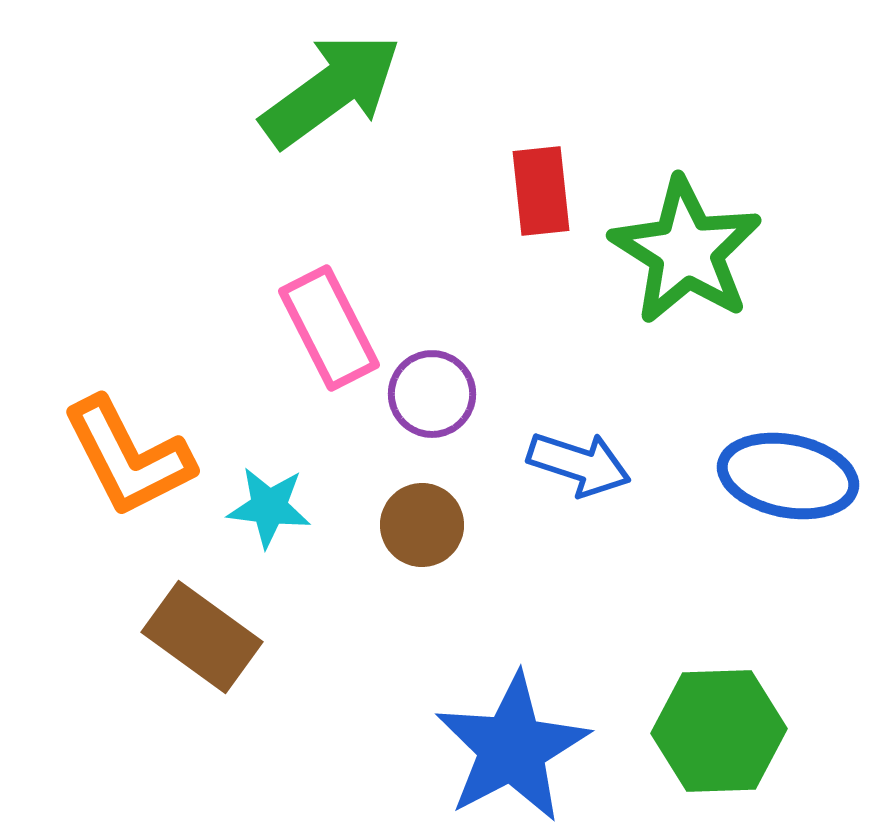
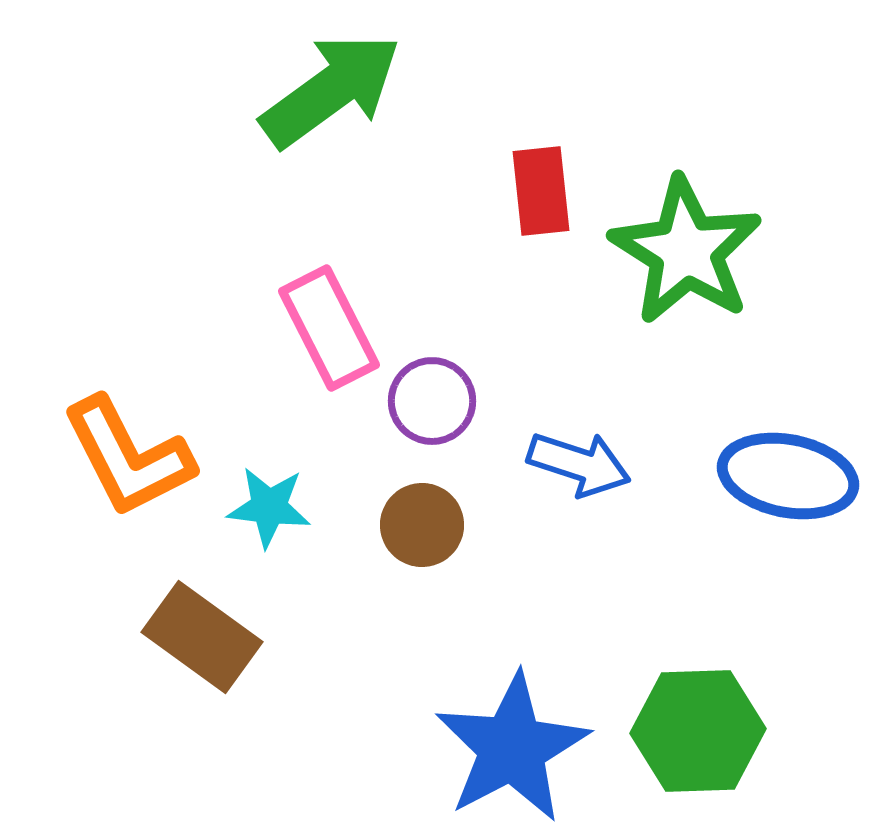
purple circle: moved 7 px down
green hexagon: moved 21 px left
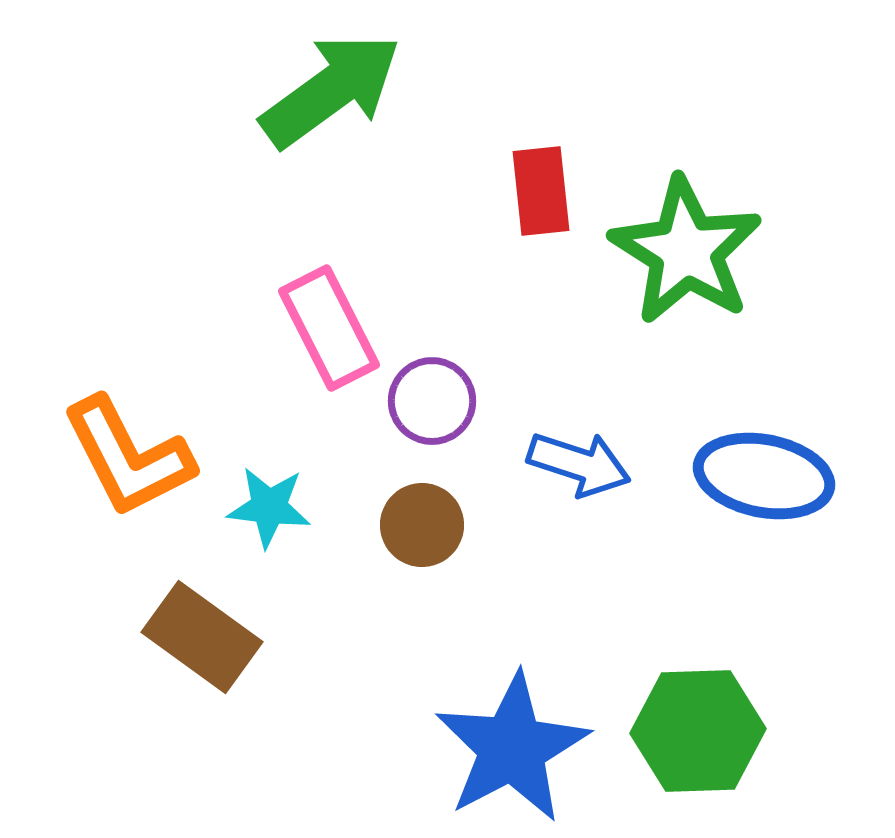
blue ellipse: moved 24 px left
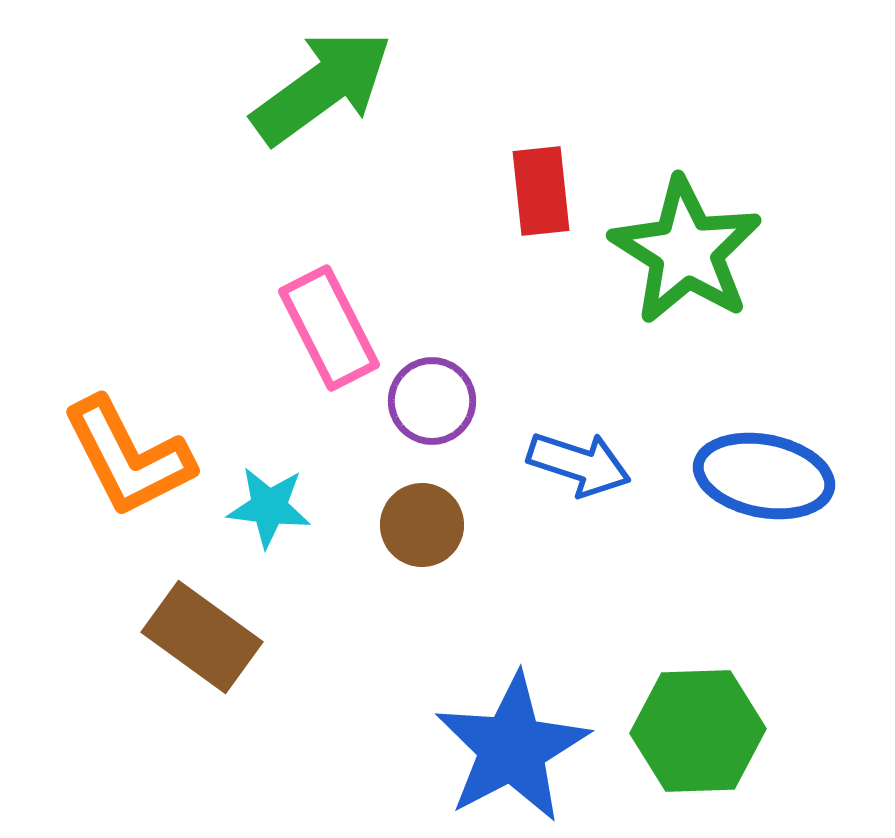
green arrow: moved 9 px left, 3 px up
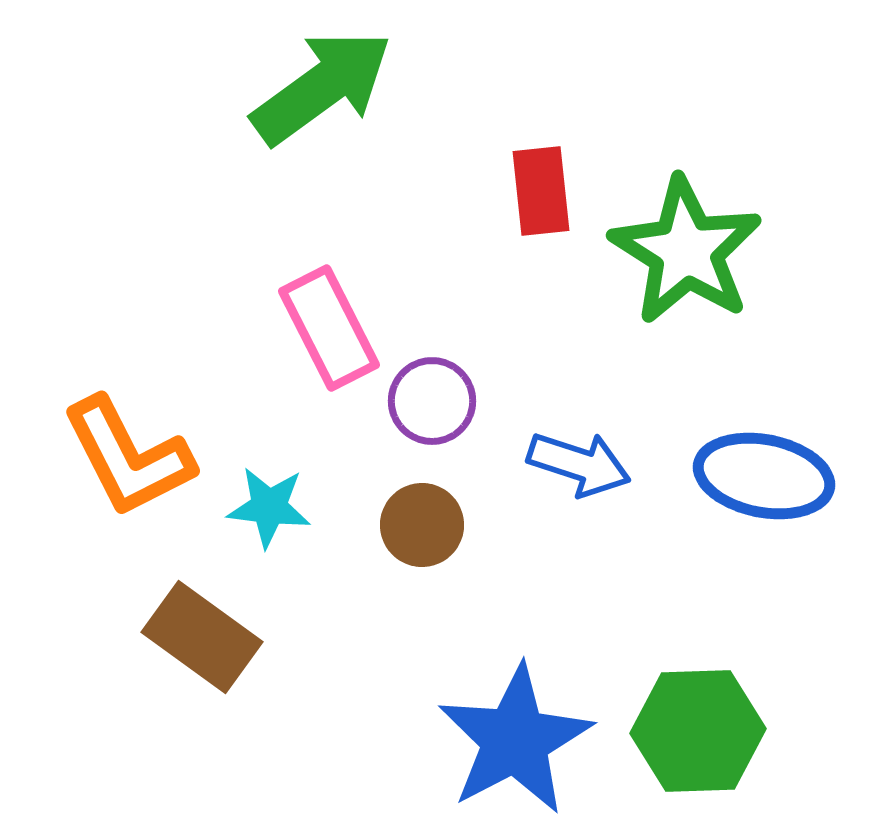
blue star: moved 3 px right, 8 px up
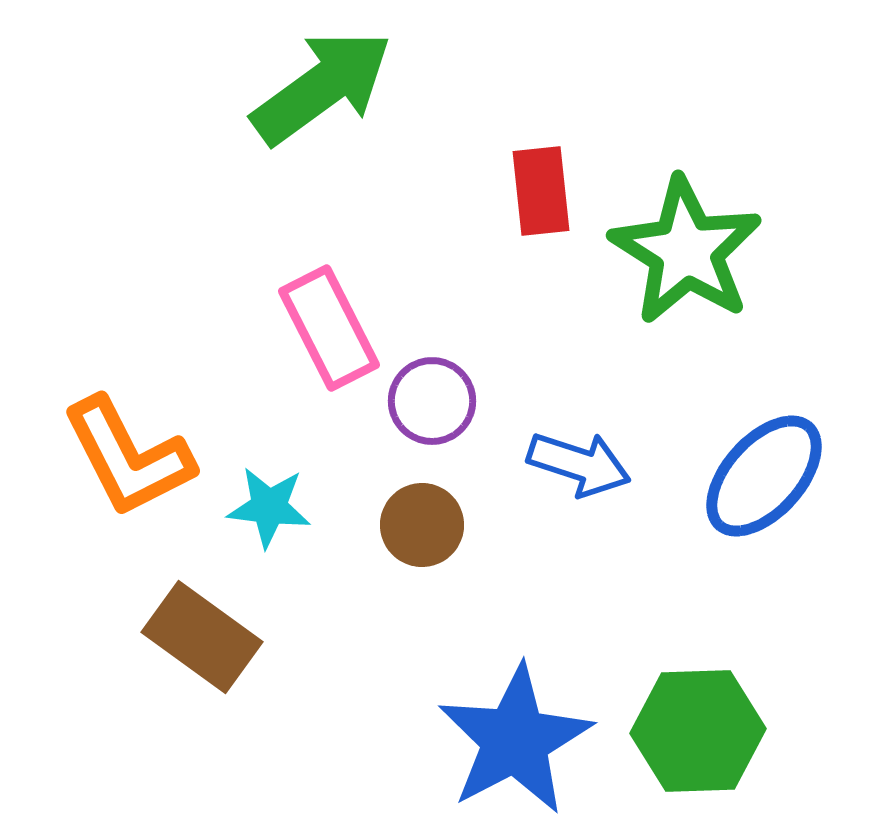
blue ellipse: rotated 59 degrees counterclockwise
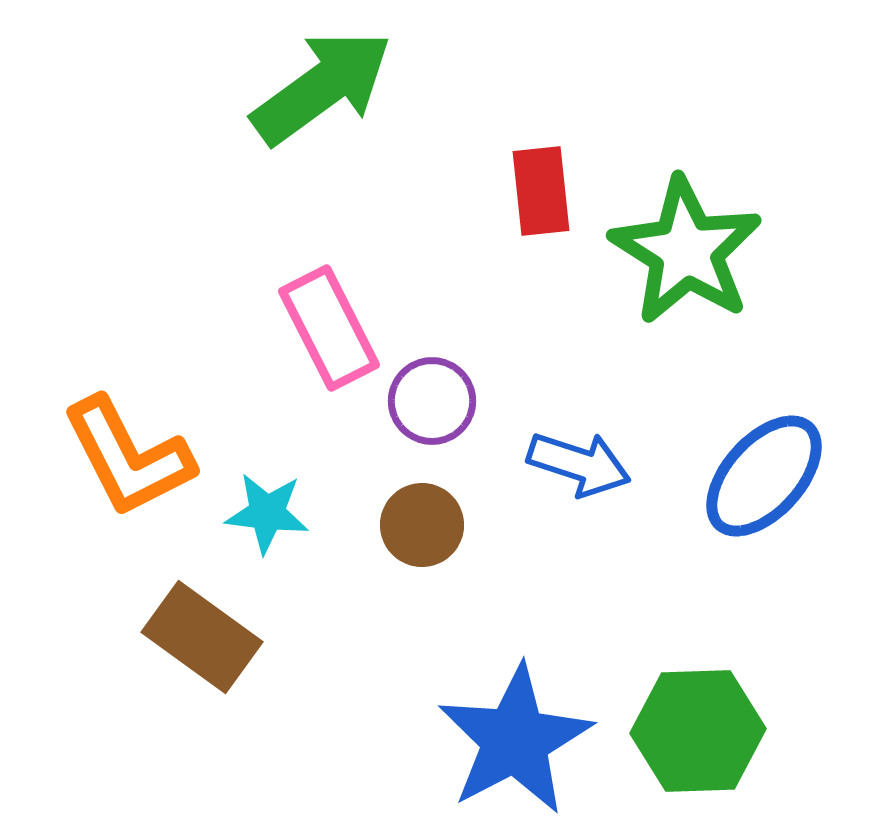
cyan star: moved 2 px left, 6 px down
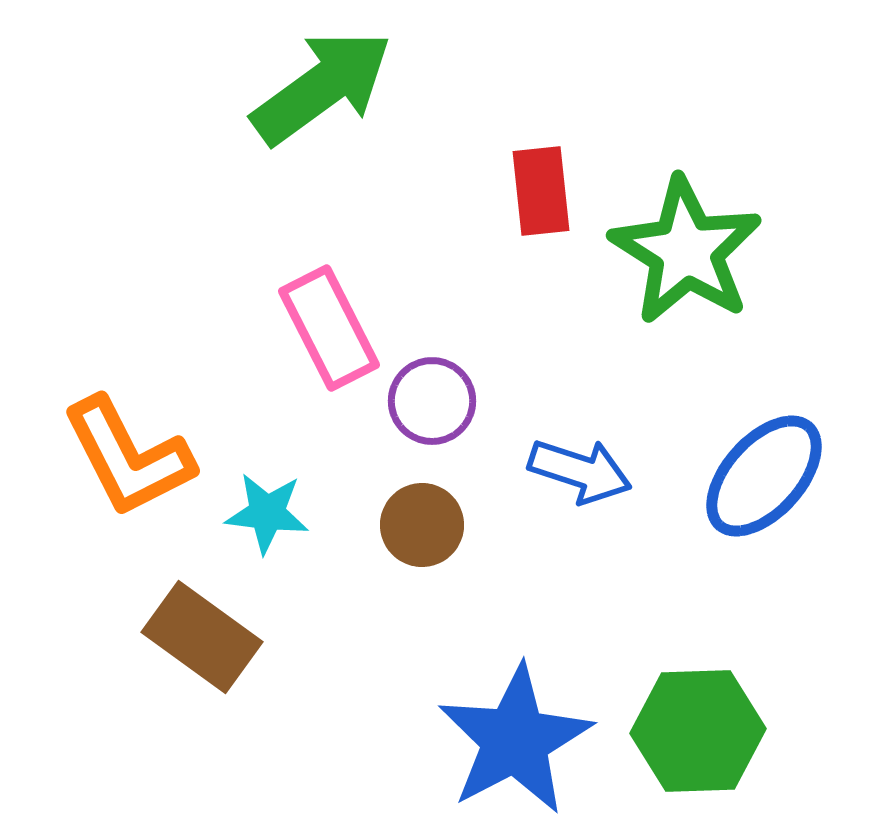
blue arrow: moved 1 px right, 7 px down
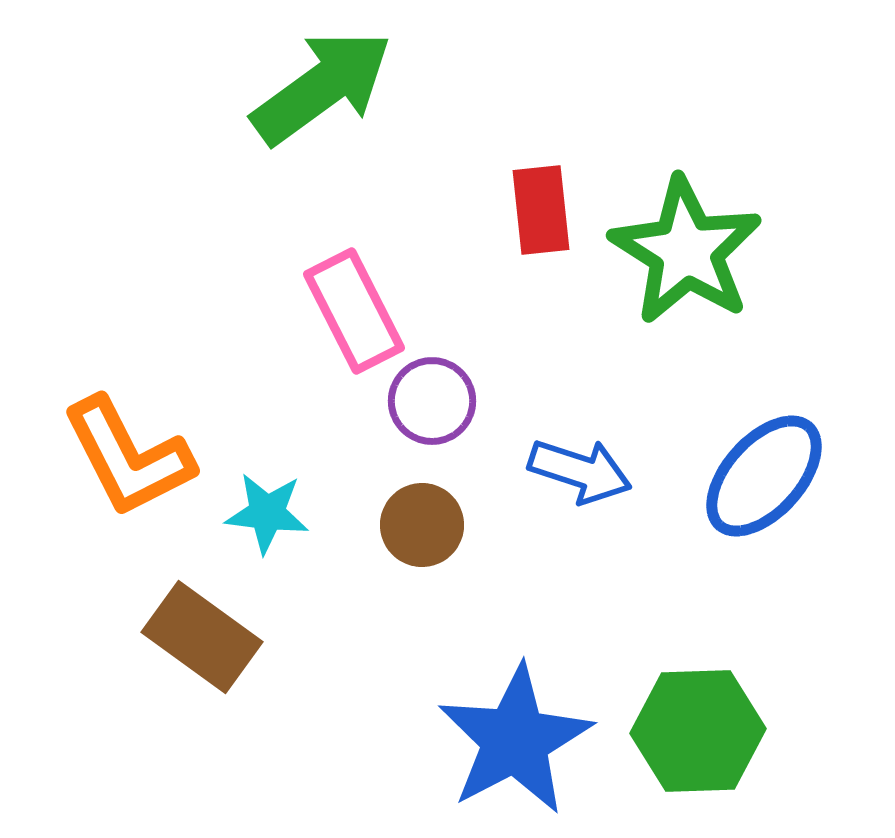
red rectangle: moved 19 px down
pink rectangle: moved 25 px right, 17 px up
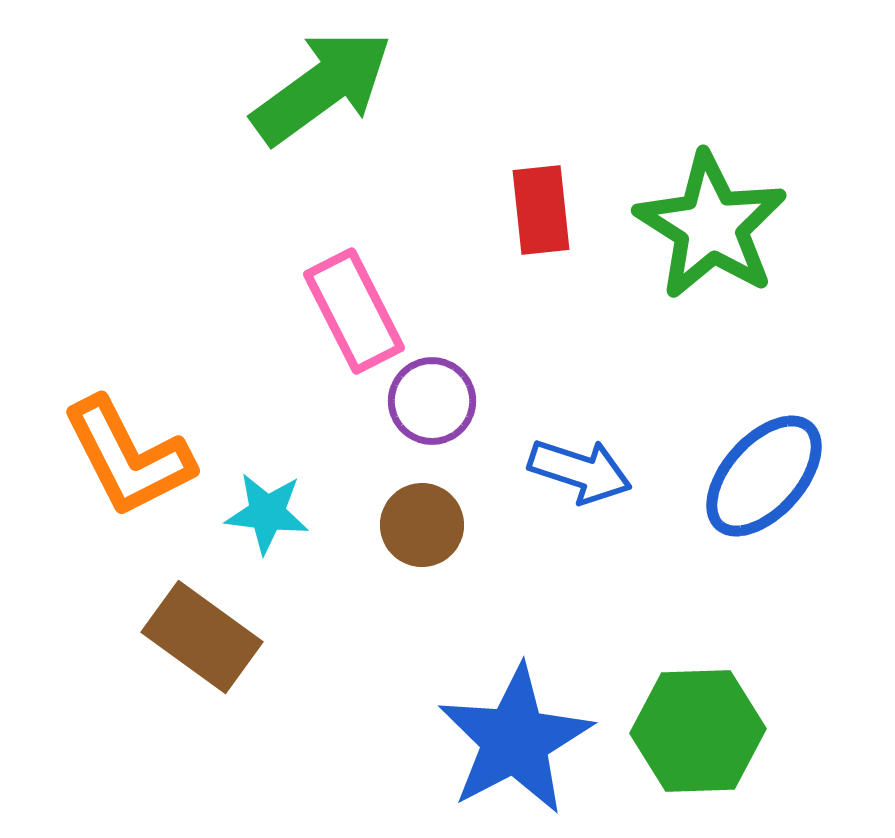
green star: moved 25 px right, 25 px up
